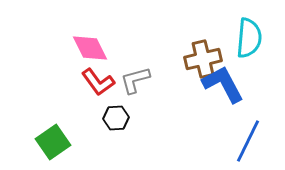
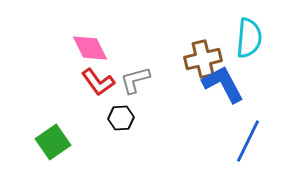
black hexagon: moved 5 px right
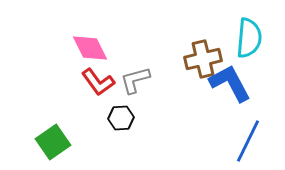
blue L-shape: moved 7 px right, 1 px up
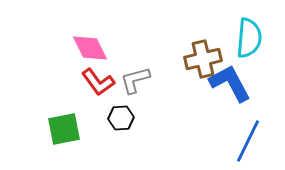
green square: moved 11 px right, 13 px up; rotated 24 degrees clockwise
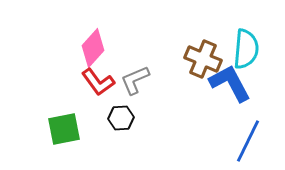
cyan semicircle: moved 3 px left, 11 px down
pink diamond: moved 3 px right; rotated 69 degrees clockwise
brown cross: rotated 36 degrees clockwise
gray L-shape: rotated 8 degrees counterclockwise
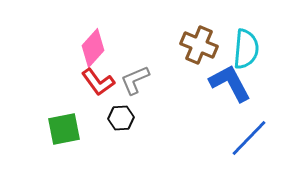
brown cross: moved 4 px left, 14 px up
blue line: moved 1 px right, 3 px up; rotated 18 degrees clockwise
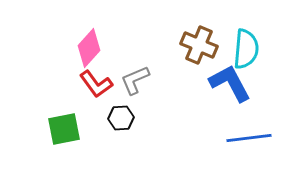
pink diamond: moved 4 px left
red L-shape: moved 2 px left, 2 px down
blue line: rotated 39 degrees clockwise
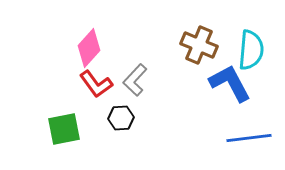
cyan semicircle: moved 5 px right, 1 px down
gray L-shape: rotated 24 degrees counterclockwise
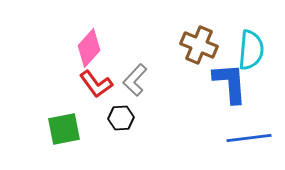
blue L-shape: rotated 24 degrees clockwise
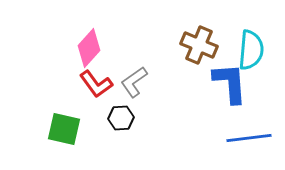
gray L-shape: moved 1 px left, 2 px down; rotated 12 degrees clockwise
green square: rotated 24 degrees clockwise
